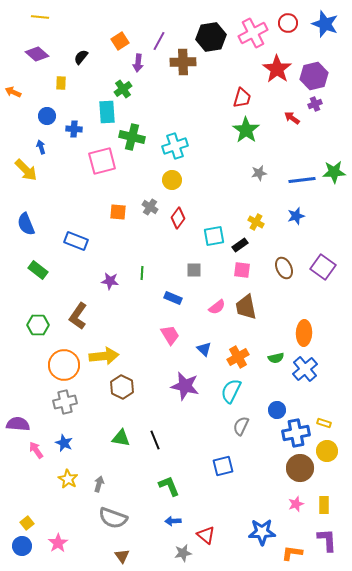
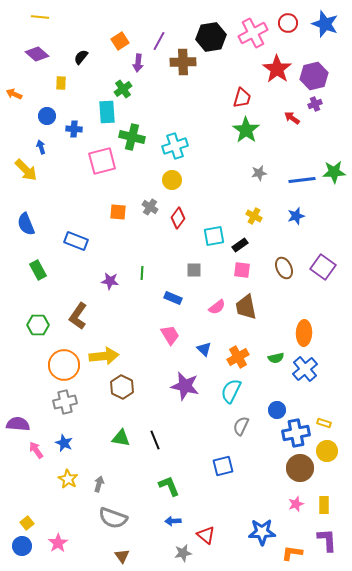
orange arrow at (13, 92): moved 1 px right, 2 px down
yellow cross at (256, 222): moved 2 px left, 6 px up
green rectangle at (38, 270): rotated 24 degrees clockwise
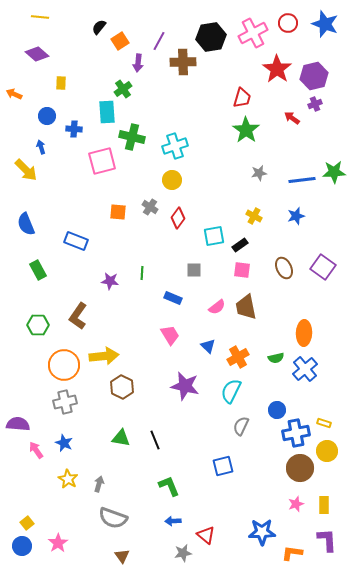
black semicircle at (81, 57): moved 18 px right, 30 px up
blue triangle at (204, 349): moved 4 px right, 3 px up
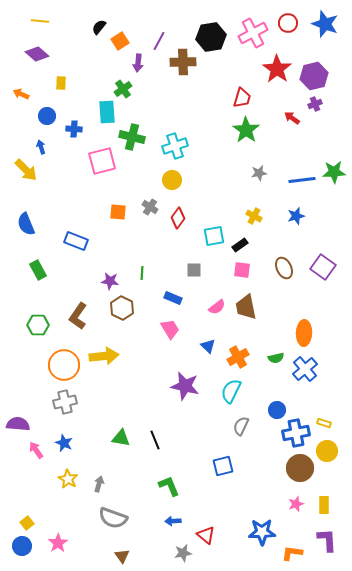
yellow line at (40, 17): moved 4 px down
orange arrow at (14, 94): moved 7 px right
pink trapezoid at (170, 335): moved 6 px up
brown hexagon at (122, 387): moved 79 px up
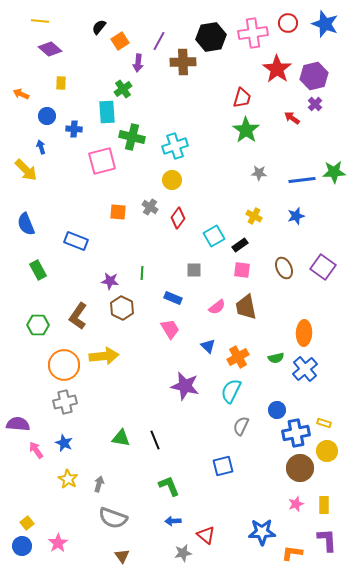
pink cross at (253, 33): rotated 20 degrees clockwise
purple diamond at (37, 54): moved 13 px right, 5 px up
purple cross at (315, 104): rotated 24 degrees counterclockwise
gray star at (259, 173): rotated 14 degrees clockwise
cyan square at (214, 236): rotated 20 degrees counterclockwise
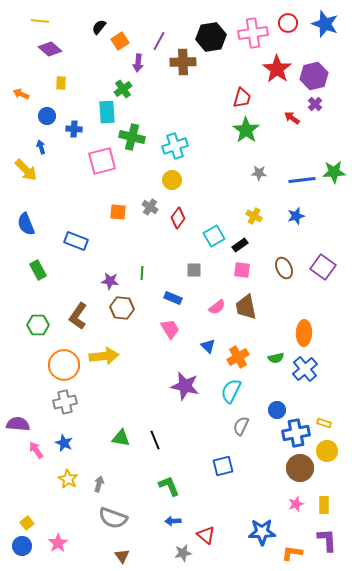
brown hexagon at (122, 308): rotated 20 degrees counterclockwise
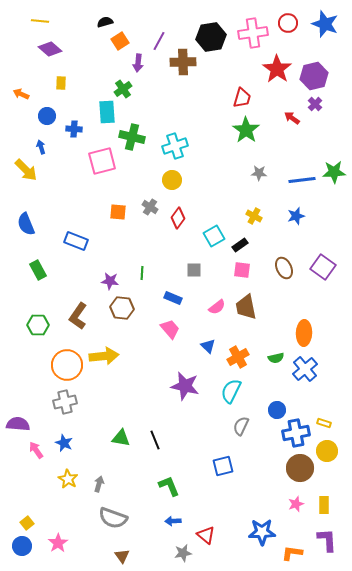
black semicircle at (99, 27): moved 6 px right, 5 px up; rotated 35 degrees clockwise
pink trapezoid at (170, 329): rotated 10 degrees counterclockwise
orange circle at (64, 365): moved 3 px right
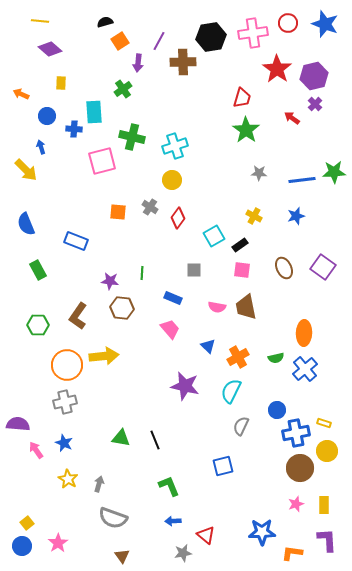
cyan rectangle at (107, 112): moved 13 px left
pink semicircle at (217, 307): rotated 48 degrees clockwise
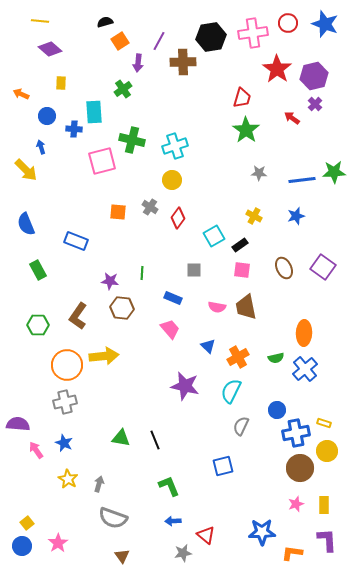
green cross at (132, 137): moved 3 px down
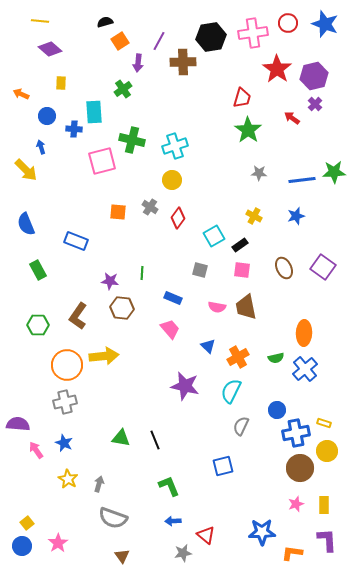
green star at (246, 130): moved 2 px right
gray square at (194, 270): moved 6 px right; rotated 14 degrees clockwise
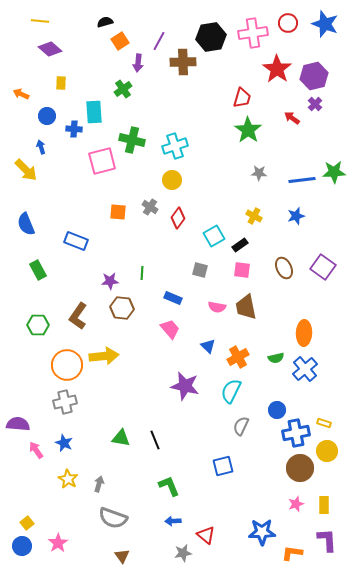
purple star at (110, 281): rotated 12 degrees counterclockwise
